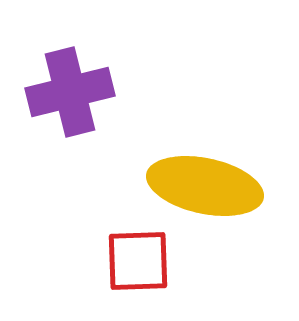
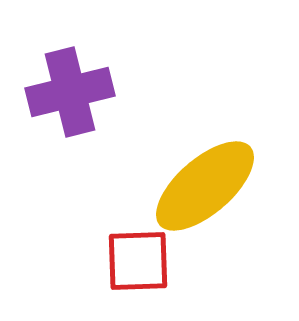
yellow ellipse: rotated 53 degrees counterclockwise
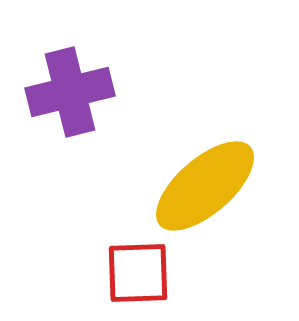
red square: moved 12 px down
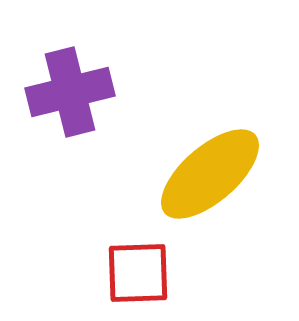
yellow ellipse: moved 5 px right, 12 px up
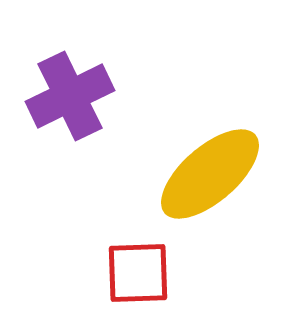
purple cross: moved 4 px down; rotated 12 degrees counterclockwise
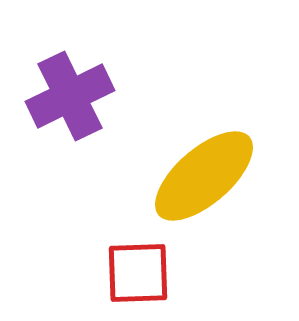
yellow ellipse: moved 6 px left, 2 px down
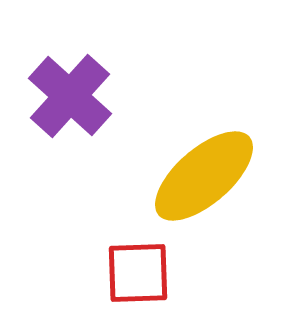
purple cross: rotated 22 degrees counterclockwise
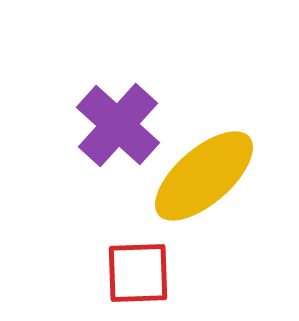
purple cross: moved 48 px right, 29 px down
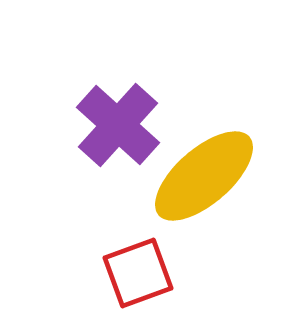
red square: rotated 18 degrees counterclockwise
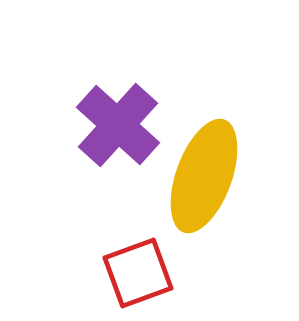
yellow ellipse: rotated 29 degrees counterclockwise
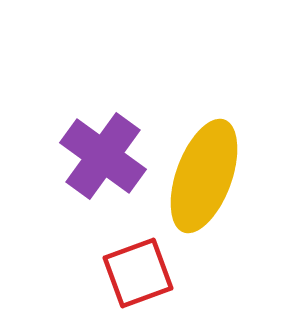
purple cross: moved 15 px left, 31 px down; rotated 6 degrees counterclockwise
